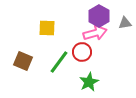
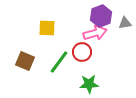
purple hexagon: moved 2 px right; rotated 10 degrees clockwise
brown square: moved 2 px right
green star: moved 2 px down; rotated 24 degrees clockwise
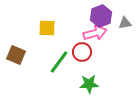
brown square: moved 9 px left, 6 px up
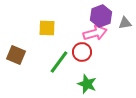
green star: moved 2 px left; rotated 24 degrees clockwise
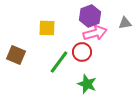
purple hexagon: moved 11 px left
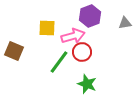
pink arrow: moved 22 px left, 3 px down
brown square: moved 2 px left, 4 px up
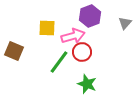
gray triangle: rotated 40 degrees counterclockwise
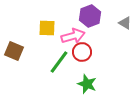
gray triangle: rotated 40 degrees counterclockwise
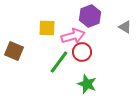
gray triangle: moved 4 px down
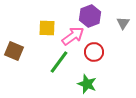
gray triangle: moved 2 px left, 4 px up; rotated 32 degrees clockwise
pink arrow: rotated 20 degrees counterclockwise
red circle: moved 12 px right
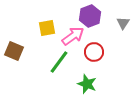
yellow square: rotated 12 degrees counterclockwise
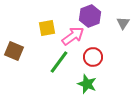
red circle: moved 1 px left, 5 px down
